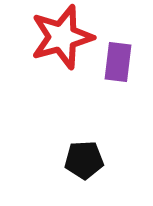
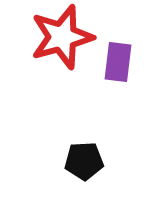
black pentagon: moved 1 px down
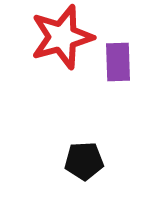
purple rectangle: rotated 9 degrees counterclockwise
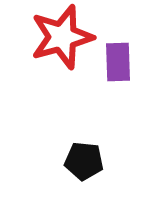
black pentagon: rotated 9 degrees clockwise
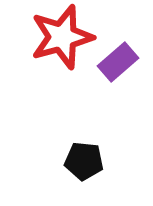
purple rectangle: rotated 51 degrees clockwise
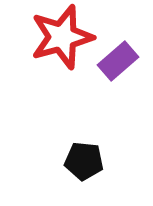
purple rectangle: moved 1 px up
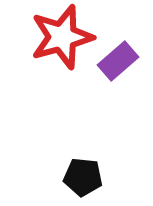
black pentagon: moved 1 px left, 16 px down
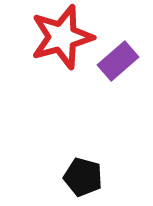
black pentagon: rotated 9 degrees clockwise
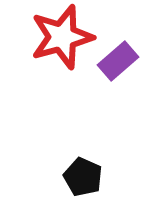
black pentagon: rotated 9 degrees clockwise
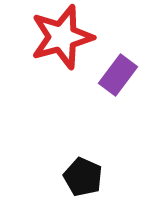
purple rectangle: moved 14 px down; rotated 12 degrees counterclockwise
